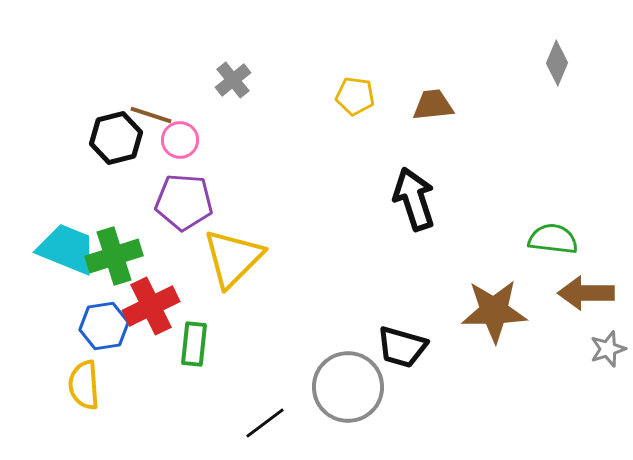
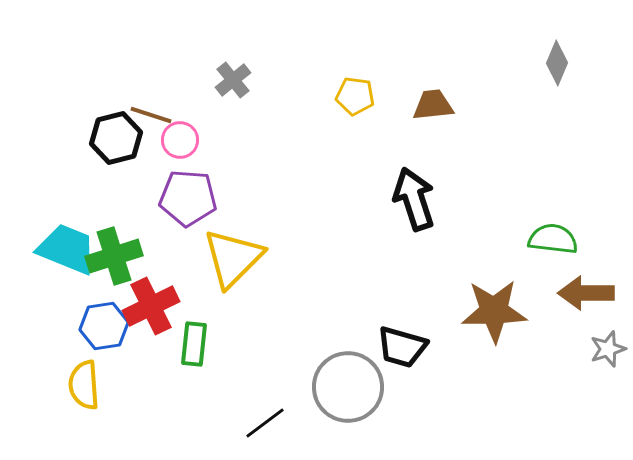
purple pentagon: moved 4 px right, 4 px up
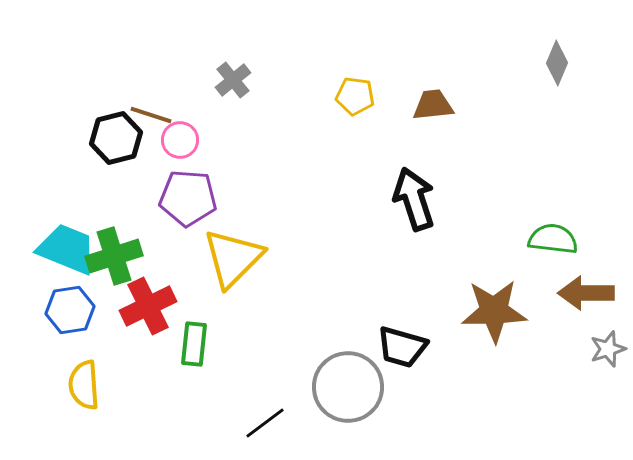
red cross: moved 3 px left
blue hexagon: moved 34 px left, 16 px up
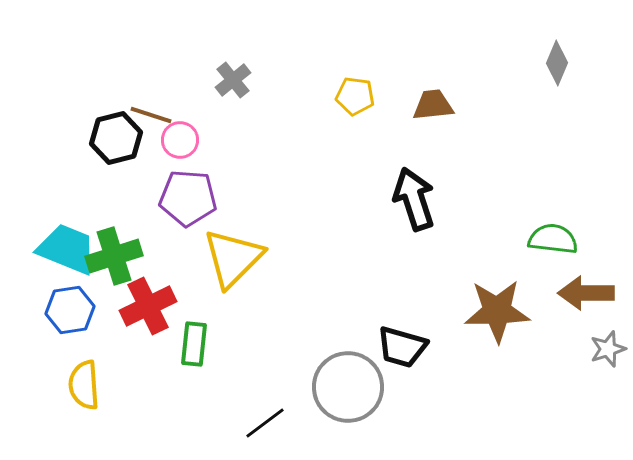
brown star: moved 3 px right
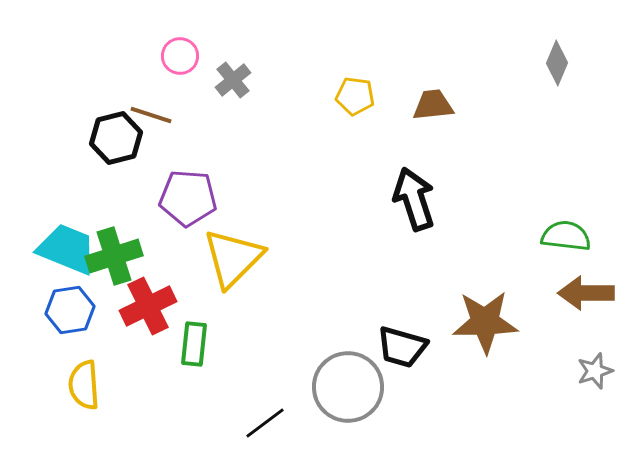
pink circle: moved 84 px up
green semicircle: moved 13 px right, 3 px up
brown star: moved 12 px left, 11 px down
gray star: moved 13 px left, 22 px down
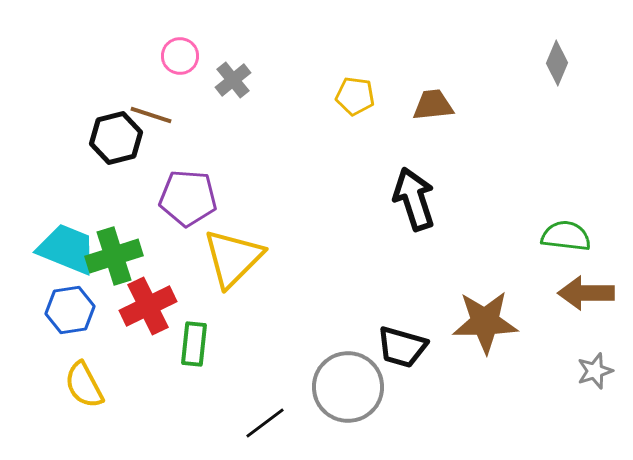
yellow semicircle: rotated 24 degrees counterclockwise
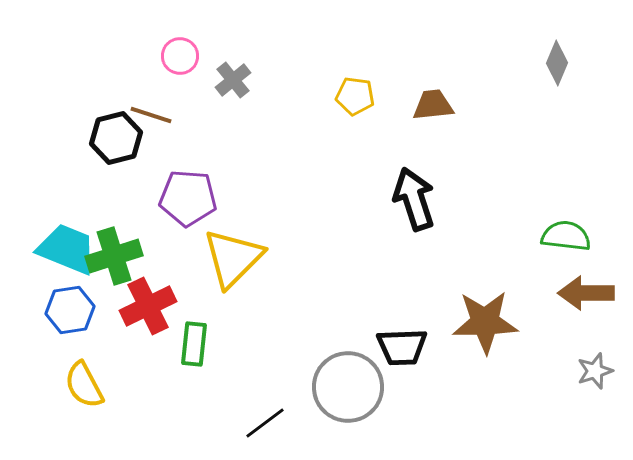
black trapezoid: rotated 18 degrees counterclockwise
